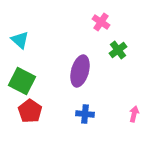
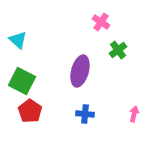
cyan triangle: moved 2 px left
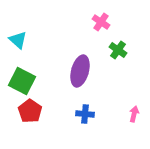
green cross: rotated 18 degrees counterclockwise
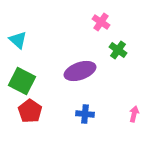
purple ellipse: rotated 56 degrees clockwise
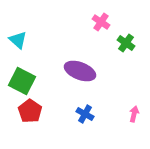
green cross: moved 8 px right, 7 px up
purple ellipse: rotated 40 degrees clockwise
blue cross: rotated 24 degrees clockwise
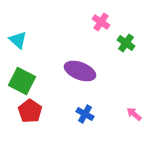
pink arrow: rotated 63 degrees counterclockwise
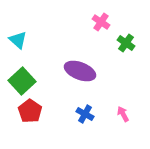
green square: rotated 20 degrees clockwise
pink arrow: moved 11 px left; rotated 21 degrees clockwise
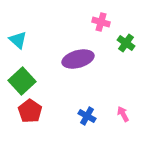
pink cross: rotated 18 degrees counterclockwise
purple ellipse: moved 2 px left, 12 px up; rotated 36 degrees counterclockwise
blue cross: moved 2 px right, 2 px down
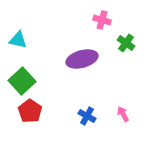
pink cross: moved 1 px right, 2 px up
cyan triangle: rotated 30 degrees counterclockwise
purple ellipse: moved 4 px right
